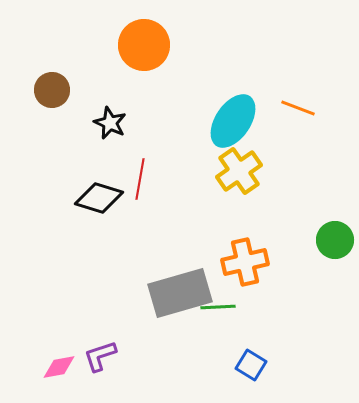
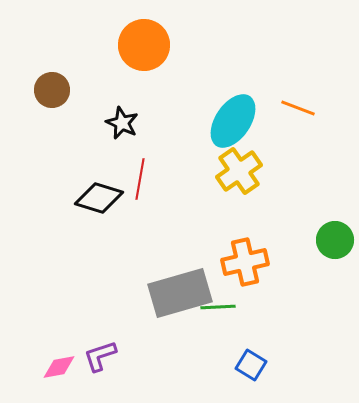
black star: moved 12 px right
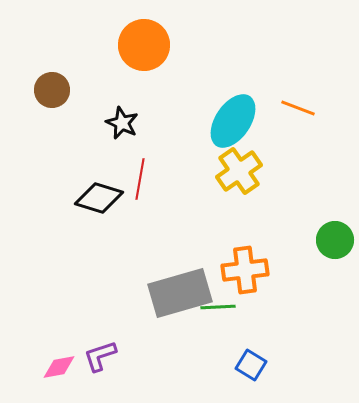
orange cross: moved 8 px down; rotated 6 degrees clockwise
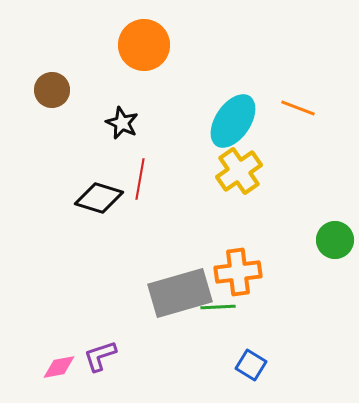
orange cross: moved 7 px left, 2 px down
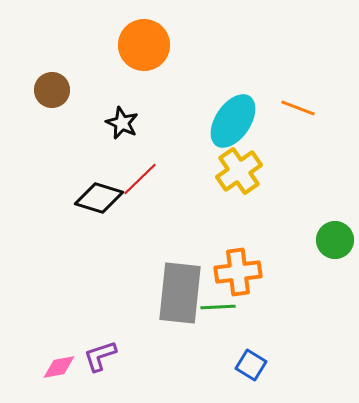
red line: rotated 36 degrees clockwise
gray rectangle: rotated 68 degrees counterclockwise
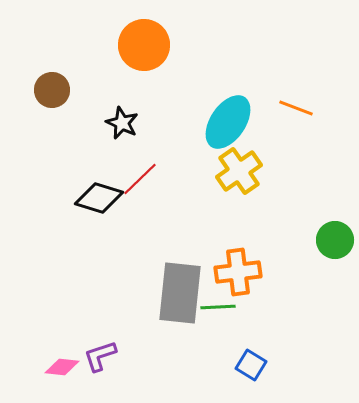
orange line: moved 2 px left
cyan ellipse: moved 5 px left, 1 px down
pink diamond: moved 3 px right; rotated 16 degrees clockwise
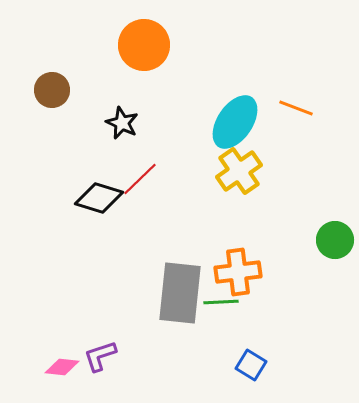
cyan ellipse: moved 7 px right
green line: moved 3 px right, 5 px up
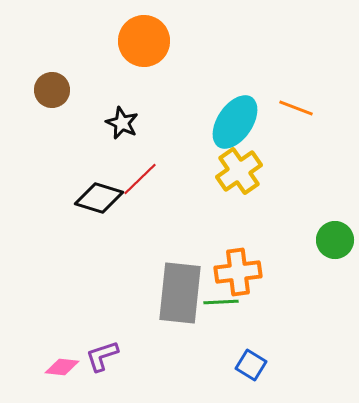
orange circle: moved 4 px up
purple L-shape: moved 2 px right
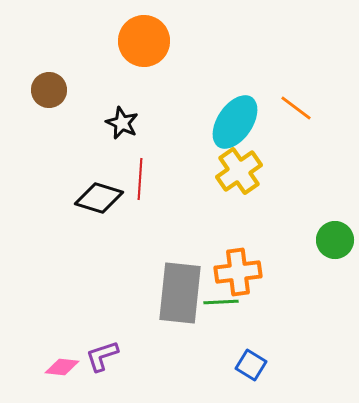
brown circle: moved 3 px left
orange line: rotated 16 degrees clockwise
red line: rotated 42 degrees counterclockwise
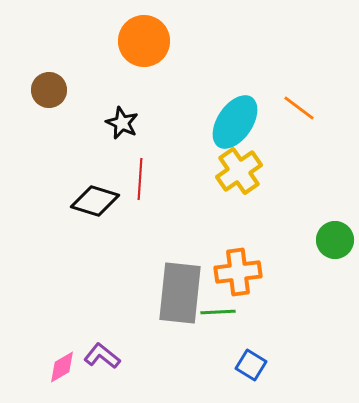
orange line: moved 3 px right
black diamond: moved 4 px left, 3 px down
green line: moved 3 px left, 10 px down
purple L-shape: rotated 57 degrees clockwise
pink diamond: rotated 36 degrees counterclockwise
